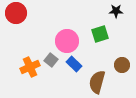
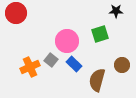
brown semicircle: moved 2 px up
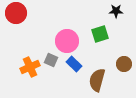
gray square: rotated 16 degrees counterclockwise
brown circle: moved 2 px right, 1 px up
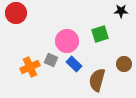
black star: moved 5 px right
